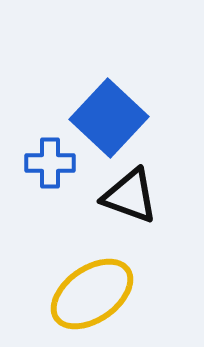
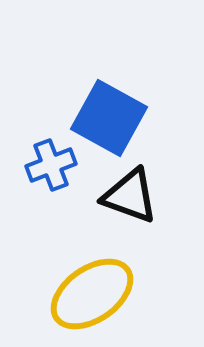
blue square: rotated 14 degrees counterclockwise
blue cross: moved 1 px right, 2 px down; rotated 21 degrees counterclockwise
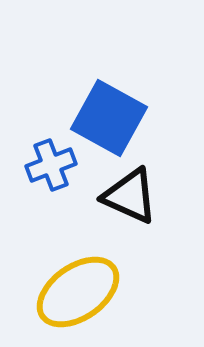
black triangle: rotated 4 degrees clockwise
yellow ellipse: moved 14 px left, 2 px up
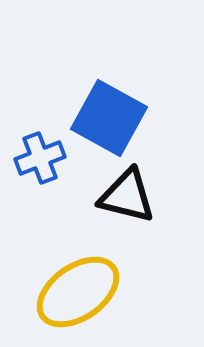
blue cross: moved 11 px left, 7 px up
black triangle: moved 3 px left; rotated 10 degrees counterclockwise
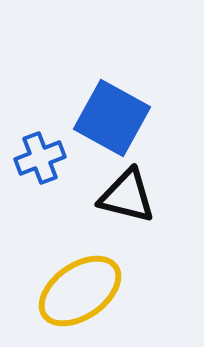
blue square: moved 3 px right
yellow ellipse: moved 2 px right, 1 px up
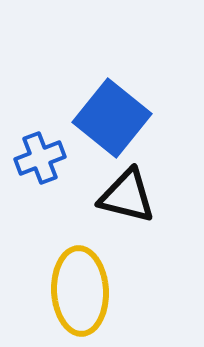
blue square: rotated 10 degrees clockwise
yellow ellipse: rotated 58 degrees counterclockwise
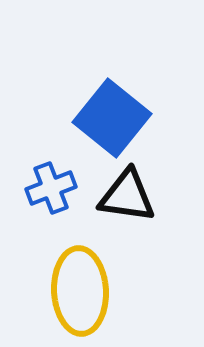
blue cross: moved 11 px right, 30 px down
black triangle: rotated 6 degrees counterclockwise
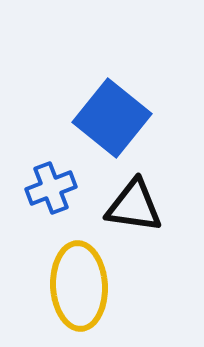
black triangle: moved 7 px right, 10 px down
yellow ellipse: moved 1 px left, 5 px up
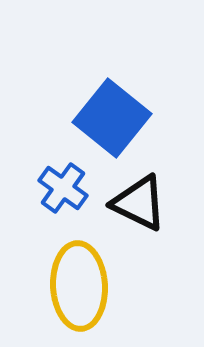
blue cross: moved 12 px right; rotated 33 degrees counterclockwise
black triangle: moved 5 px right, 3 px up; rotated 18 degrees clockwise
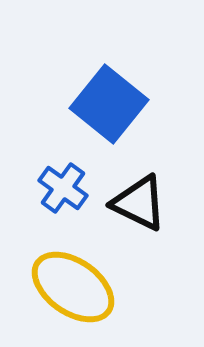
blue square: moved 3 px left, 14 px up
yellow ellipse: moved 6 px left, 1 px down; rotated 52 degrees counterclockwise
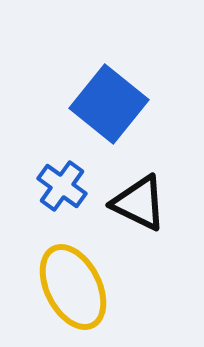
blue cross: moved 1 px left, 2 px up
yellow ellipse: rotated 28 degrees clockwise
